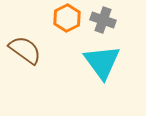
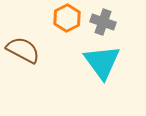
gray cross: moved 2 px down
brown semicircle: moved 2 px left; rotated 8 degrees counterclockwise
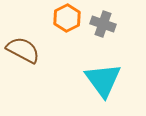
gray cross: moved 2 px down
cyan triangle: moved 1 px right, 18 px down
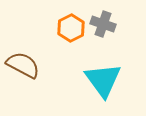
orange hexagon: moved 4 px right, 10 px down
brown semicircle: moved 15 px down
